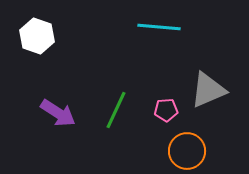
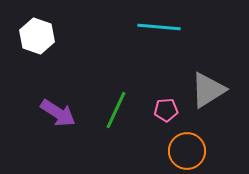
gray triangle: rotated 9 degrees counterclockwise
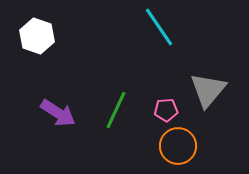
cyan line: rotated 51 degrees clockwise
gray triangle: rotated 18 degrees counterclockwise
orange circle: moved 9 px left, 5 px up
